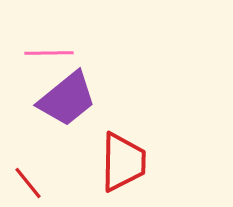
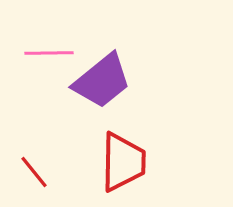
purple trapezoid: moved 35 px right, 18 px up
red line: moved 6 px right, 11 px up
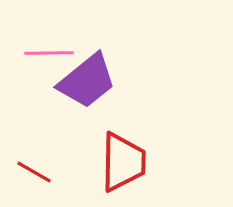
purple trapezoid: moved 15 px left
red line: rotated 21 degrees counterclockwise
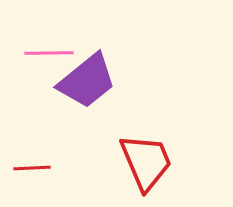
red trapezoid: moved 23 px right; rotated 24 degrees counterclockwise
red line: moved 2 px left, 4 px up; rotated 33 degrees counterclockwise
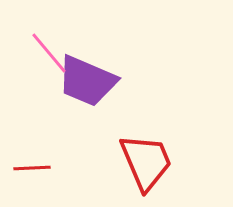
pink line: rotated 51 degrees clockwise
purple trapezoid: rotated 62 degrees clockwise
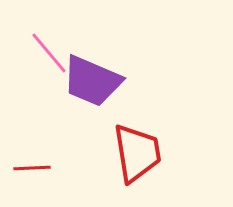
purple trapezoid: moved 5 px right
red trapezoid: moved 9 px left, 9 px up; rotated 14 degrees clockwise
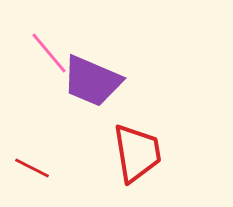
red line: rotated 30 degrees clockwise
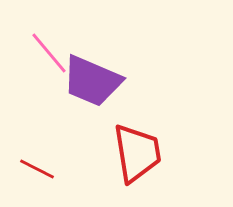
red line: moved 5 px right, 1 px down
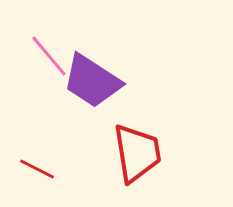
pink line: moved 3 px down
purple trapezoid: rotated 10 degrees clockwise
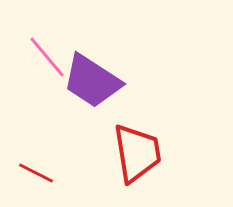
pink line: moved 2 px left, 1 px down
red line: moved 1 px left, 4 px down
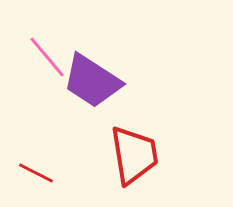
red trapezoid: moved 3 px left, 2 px down
